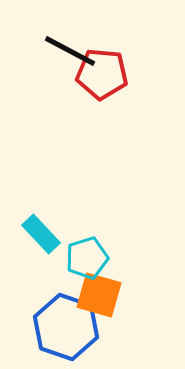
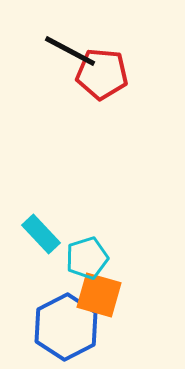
blue hexagon: rotated 14 degrees clockwise
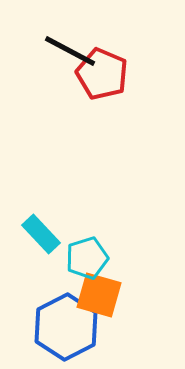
red pentagon: rotated 18 degrees clockwise
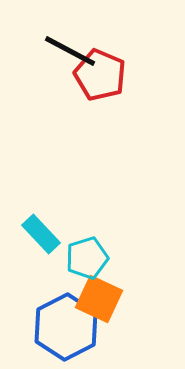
red pentagon: moved 2 px left, 1 px down
orange square: moved 4 px down; rotated 9 degrees clockwise
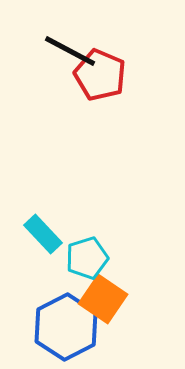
cyan rectangle: moved 2 px right
orange square: moved 4 px right; rotated 9 degrees clockwise
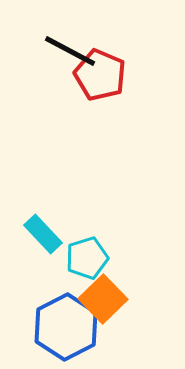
orange square: rotated 12 degrees clockwise
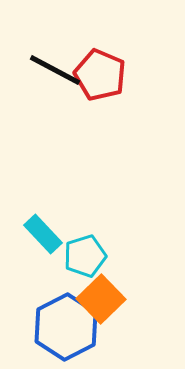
black line: moved 15 px left, 19 px down
cyan pentagon: moved 2 px left, 2 px up
orange square: moved 2 px left
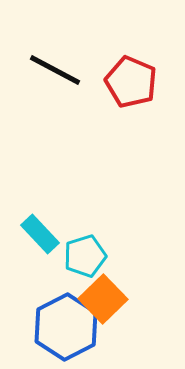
red pentagon: moved 31 px right, 7 px down
cyan rectangle: moved 3 px left
orange square: moved 2 px right
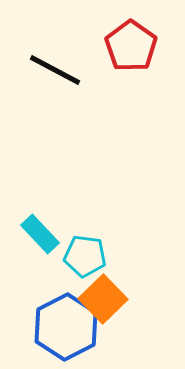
red pentagon: moved 36 px up; rotated 12 degrees clockwise
cyan pentagon: rotated 24 degrees clockwise
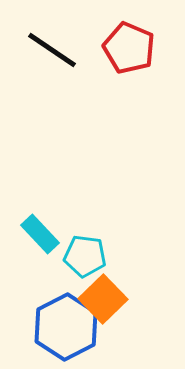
red pentagon: moved 2 px left, 2 px down; rotated 12 degrees counterclockwise
black line: moved 3 px left, 20 px up; rotated 6 degrees clockwise
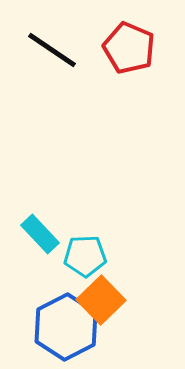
cyan pentagon: rotated 9 degrees counterclockwise
orange square: moved 2 px left, 1 px down
